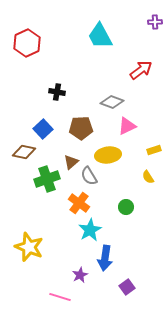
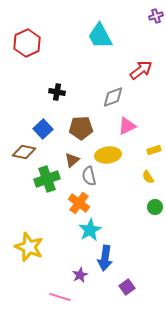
purple cross: moved 1 px right, 6 px up; rotated 16 degrees counterclockwise
gray diamond: moved 1 px right, 5 px up; rotated 40 degrees counterclockwise
brown triangle: moved 1 px right, 2 px up
gray semicircle: rotated 18 degrees clockwise
green circle: moved 29 px right
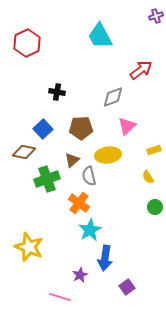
pink triangle: rotated 18 degrees counterclockwise
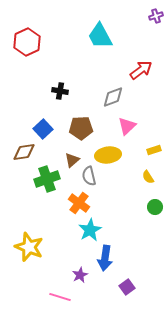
red hexagon: moved 1 px up
black cross: moved 3 px right, 1 px up
brown diamond: rotated 20 degrees counterclockwise
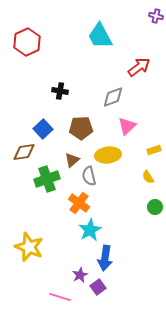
purple cross: rotated 32 degrees clockwise
red arrow: moved 2 px left, 3 px up
purple square: moved 29 px left
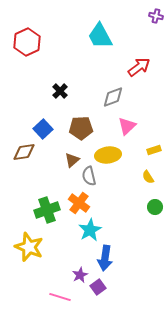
black cross: rotated 35 degrees clockwise
green cross: moved 31 px down
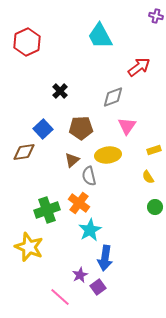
pink triangle: rotated 12 degrees counterclockwise
pink line: rotated 25 degrees clockwise
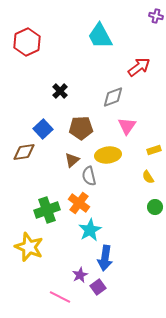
pink line: rotated 15 degrees counterclockwise
